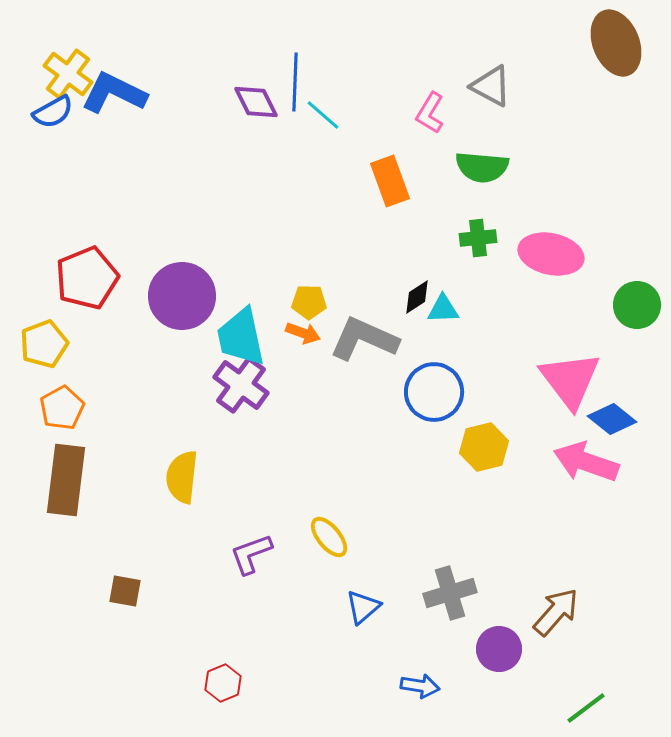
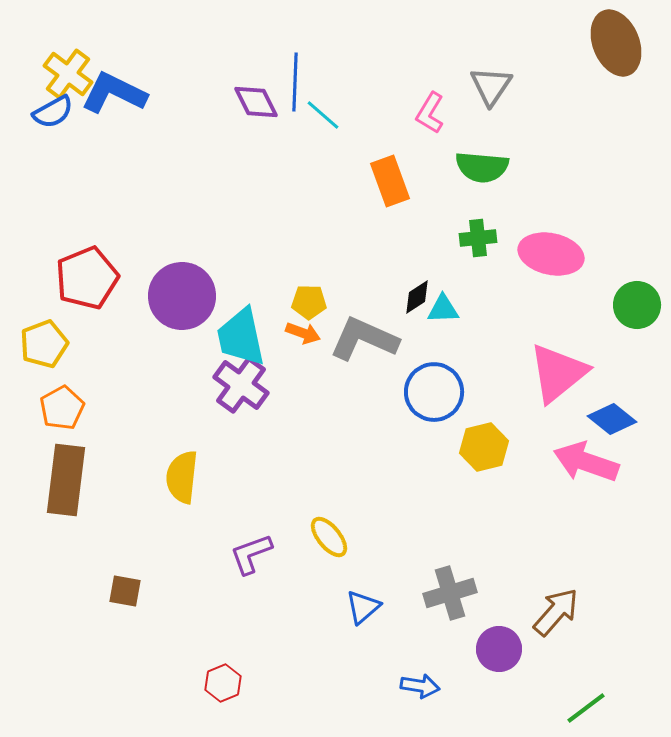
gray triangle at (491, 86): rotated 36 degrees clockwise
pink triangle at (570, 380): moved 12 px left, 7 px up; rotated 28 degrees clockwise
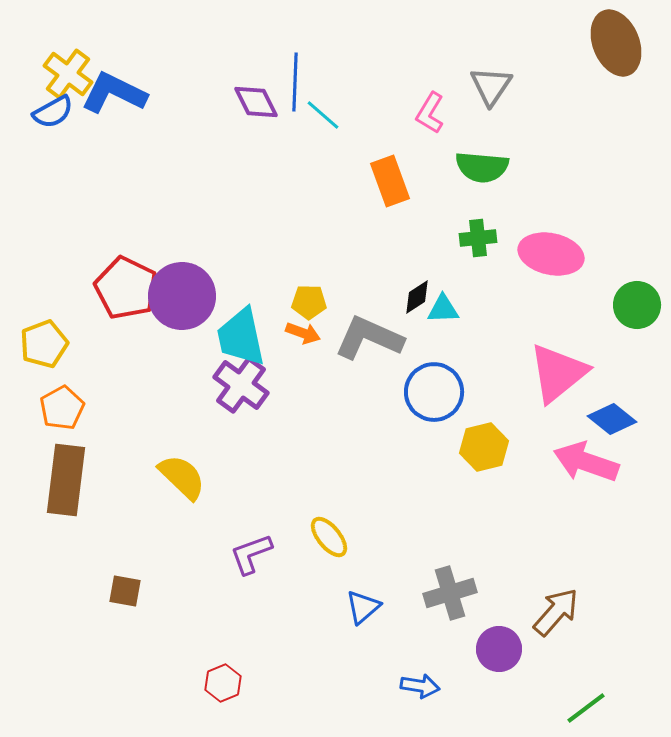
red pentagon at (87, 278): moved 39 px right, 10 px down; rotated 24 degrees counterclockwise
gray L-shape at (364, 339): moved 5 px right, 1 px up
yellow semicircle at (182, 477): rotated 128 degrees clockwise
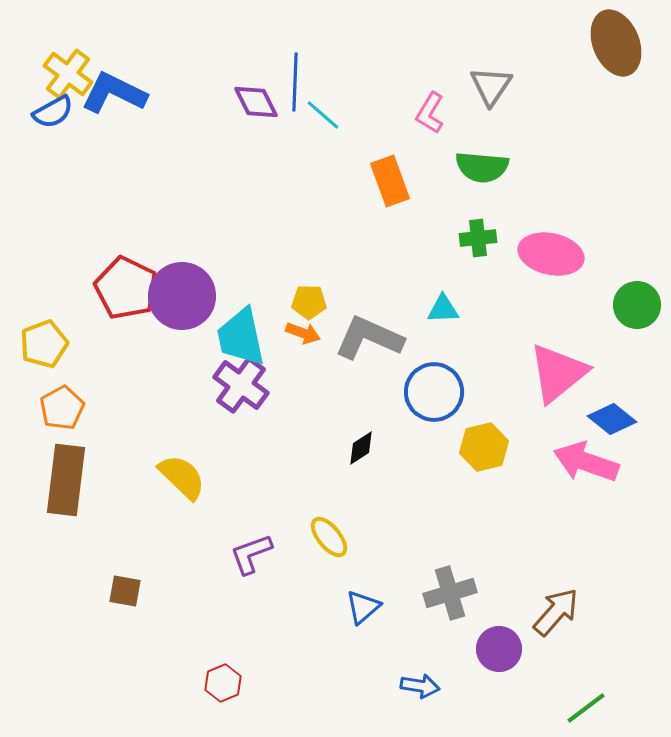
black diamond at (417, 297): moved 56 px left, 151 px down
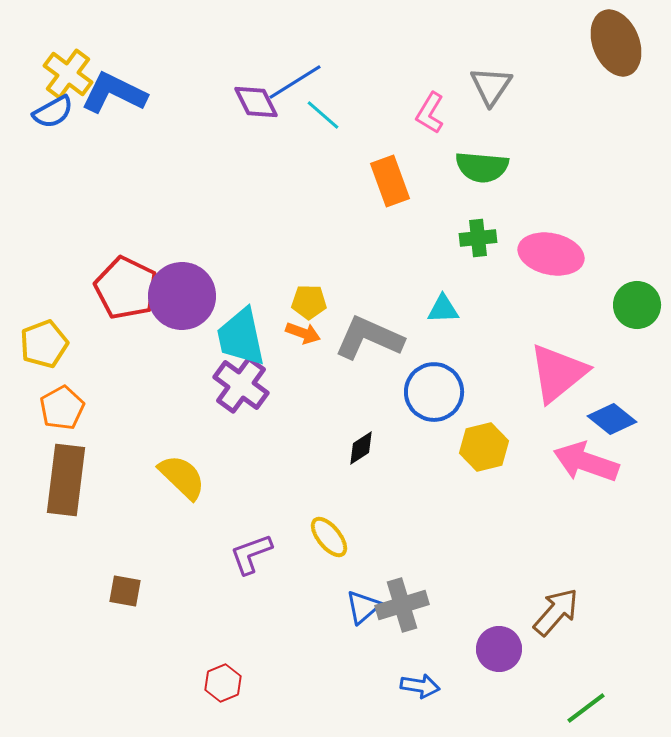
blue line at (295, 82): rotated 56 degrees clockwise
gray cross at (450, 593): moved 48 px left, 12 px down
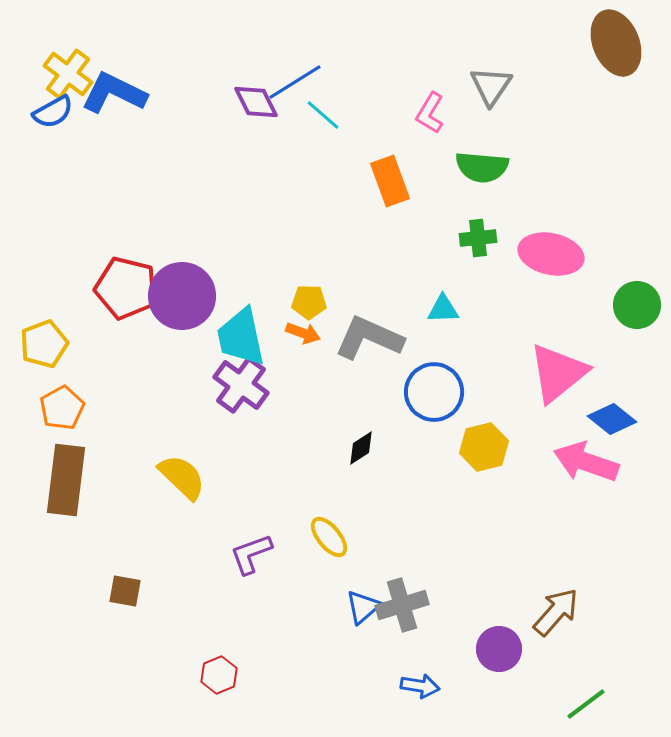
red pentagon at (126, 288): rotated 12 degrees counterclockwise
red hexagon at (223, 683): moved 4 px left, 8 px up
green line at (586, 708): moved 4 px up
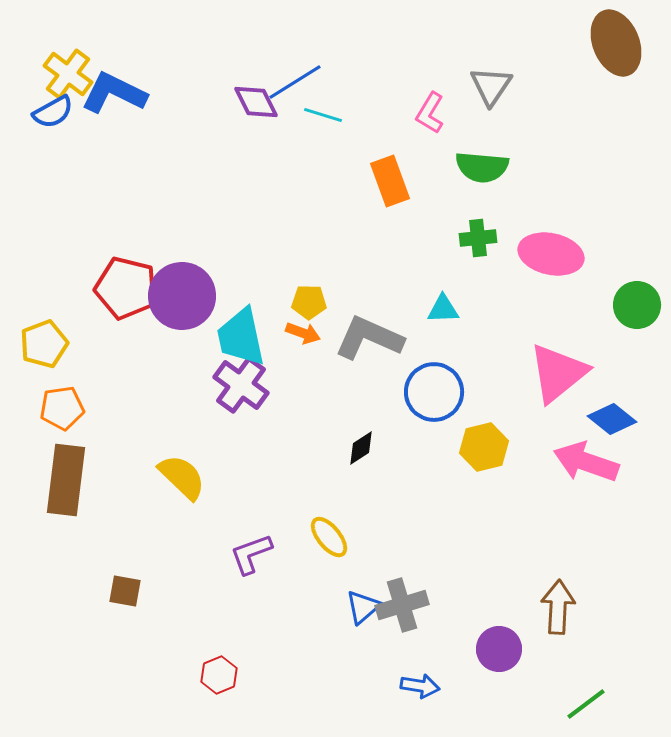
cyan line at (323, 115): rotated 24 degrees counterclockwise
orange pentagon at (62, 408): rotated 21 degrees clockwise
brown arrow at (556, 612): moved 2 px right, 5 px up; rotated 38 degrees counterclockwise
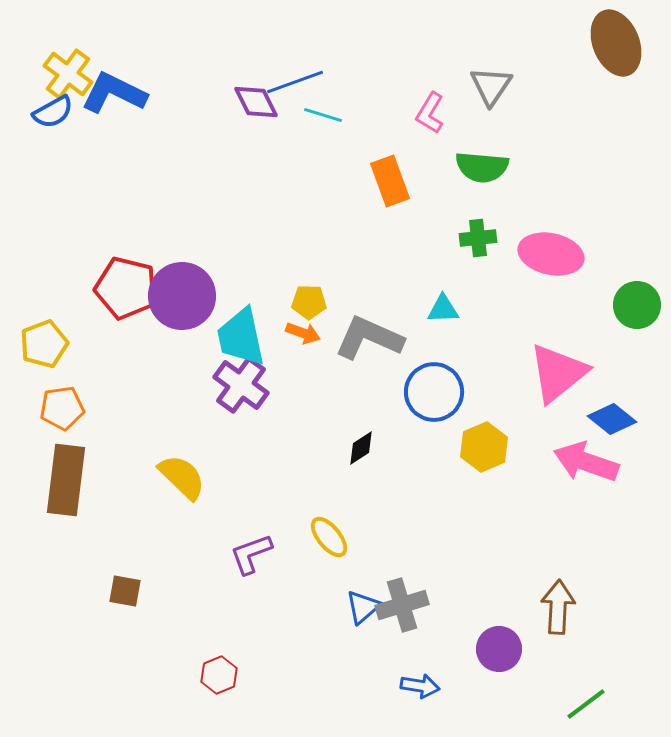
blue line at (295, 82): rotated 12 degrees clockwise
yellow hexagon at (484, 447): rotated 9 degrees counterclockwise
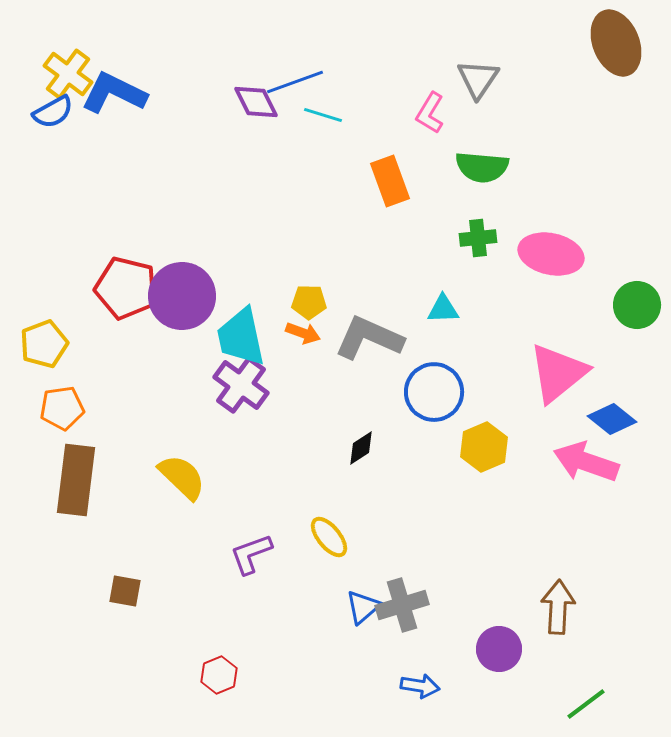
gray triangle at (491, 86): moved 13 px left, 7 px up
brown rectangle at (66, 480): moved 10 px right
